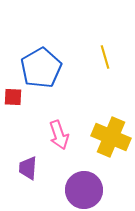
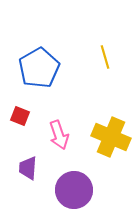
blue pentagon: moved 2 px left
red square: moved 7 px right, 19 px down; rotated 18 degrees clockwise
purple circle: moved 10 px left
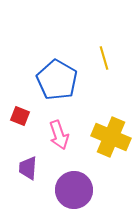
yellow line: moved 1 px left, 1 px down
blue pentagon: moved 18 px right, 12 px down; rotated 12 degrees counterclockwise
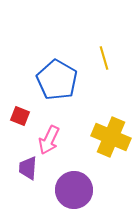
pink arrow: moved 10 px left, 5 px down; rotated 44 degrees clockwise
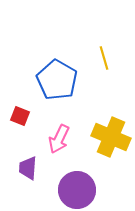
pink arrow: moved 10 px right, 1 px up
purple circle: moved 3 px right
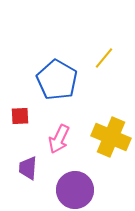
yellow line: rotated 55 degrees clockwise
red square: rotated 24 degrees counterclockwise
purple circle: moved 2 px left
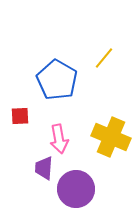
pink arrow: rotated 36 degrees counterclockwise
purple trapezoid: moved 16 px right
purple circle: moved 1 px right, 1 px up
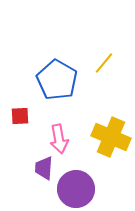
yellow line: moved 5 px down
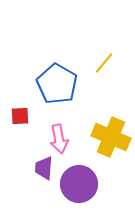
blue pentagon: moved 4 px down
purple circle: moved 3 px right, 5 px up
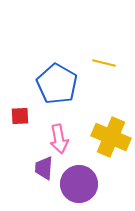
yellow line: rotated 65 degrees clockwise
